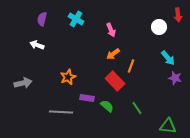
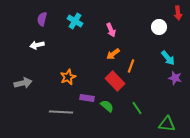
red arrow: moved 2 px up
cyan cross: moved 1 px left, 2 px down
white arrow: rotated 32 degrees counterclockwise
green triangle: moved 1 px left, 2 px up
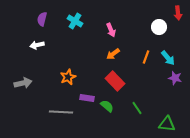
orange line: moved 15 px right, 9 px up
